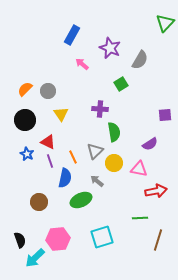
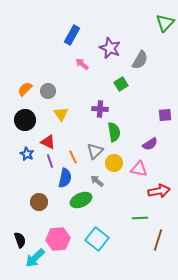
red arrow: moved 3 px right
cyan square: moved 5 px left, 2 px down; rotated 35 degrees counterclockwise
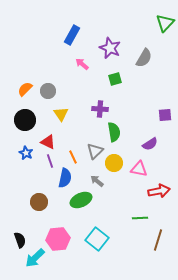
gray semicircle: moved 4 px right, 2 px up
green square: moved 6 px left, 5 px up; rotated 16 degrees clockwise
blue star: moved 1 px left, 1 px up
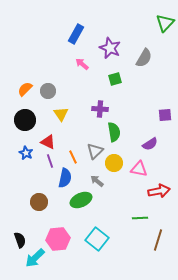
blue rectangle: moved 4 px right, 1 px up
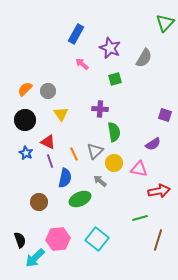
purple square: rotated 24 degrees clockwise
purple semicircle: moved 3 px right
orange line: moved 1 px right, 3 px up
gray arrow: moved 3 px right
green ellipse: moved 1 px left, 1 px up
green line: rotated 14 degrees counterclockwise
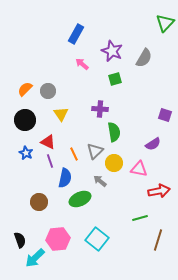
purple star: moved 2 px right, 3 px down
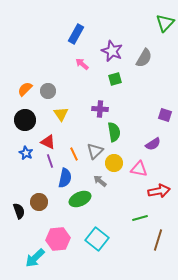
black semicircle: moved 1 px left, 29 px up
